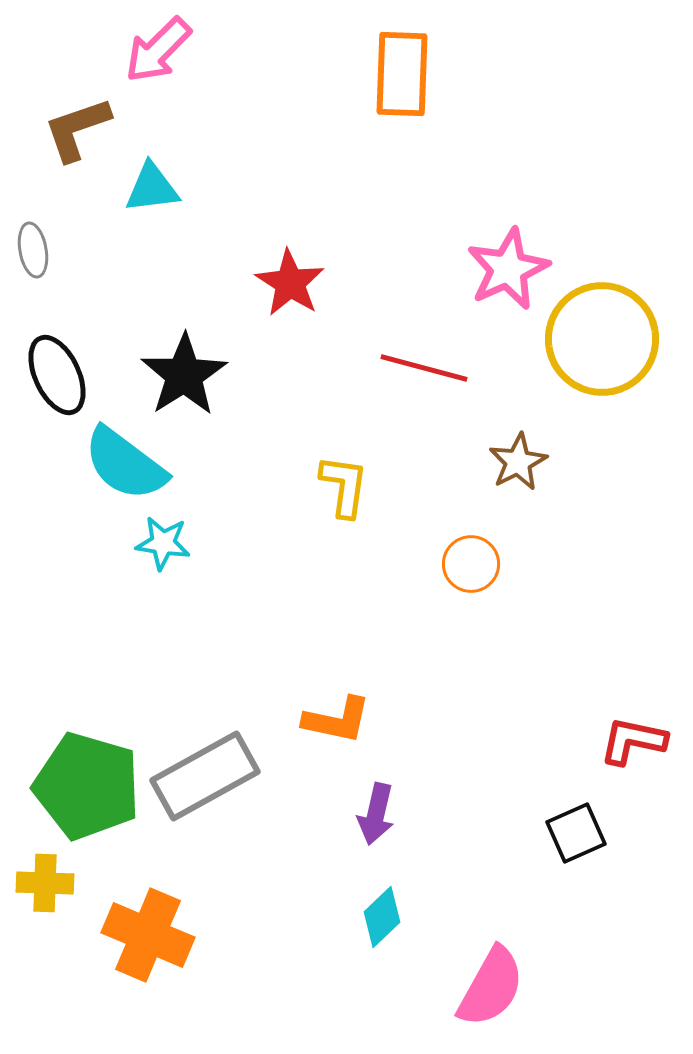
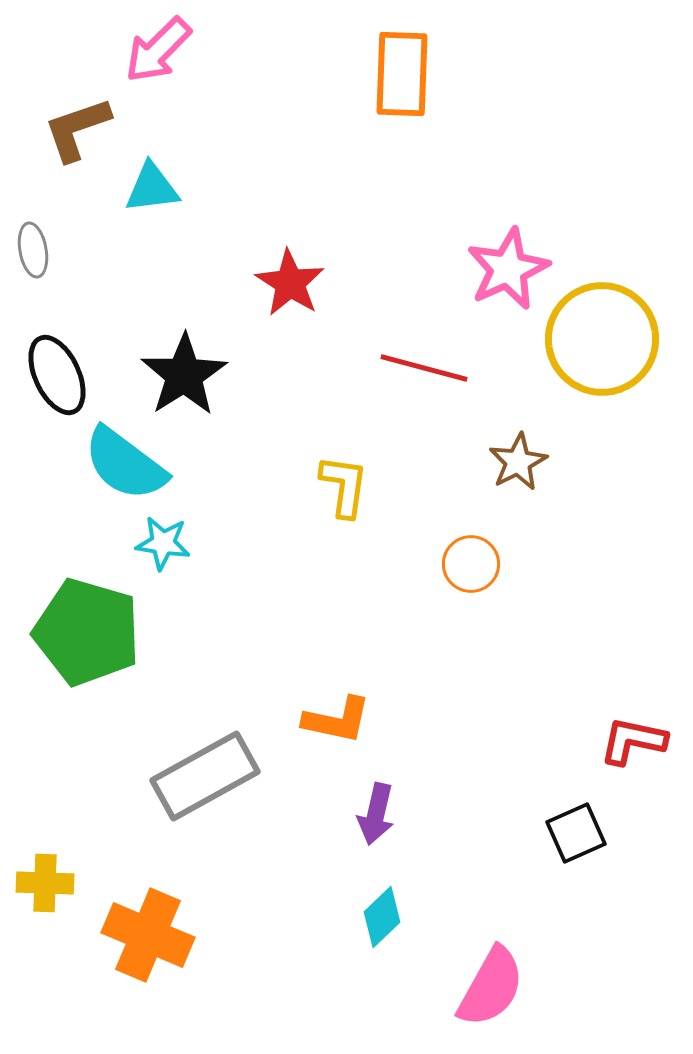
green pentagon: moved 154 px up
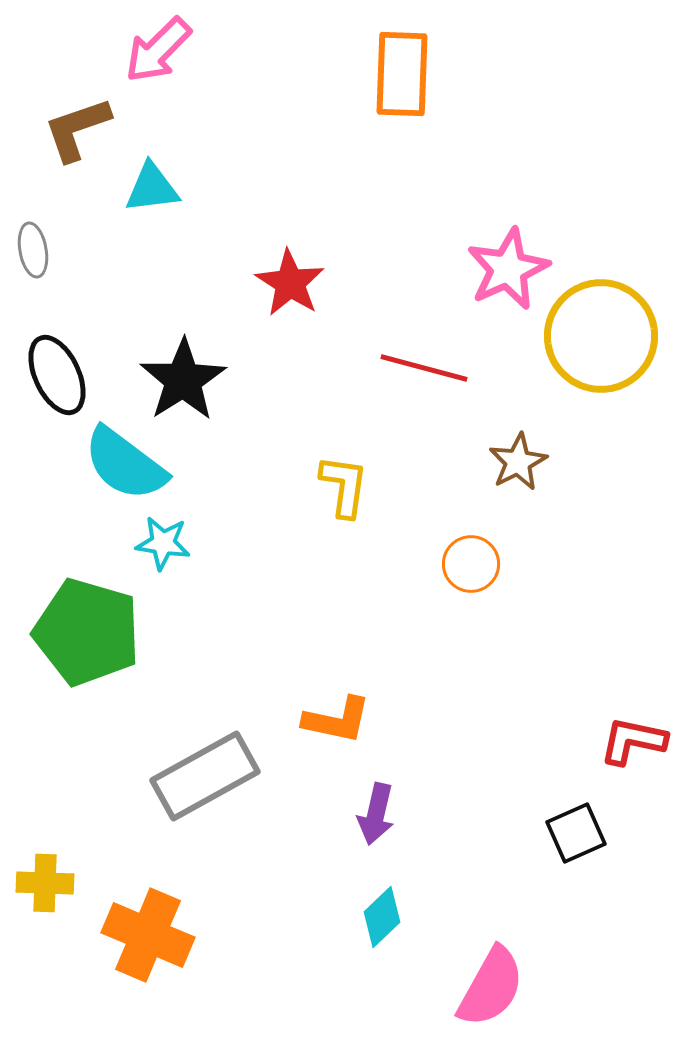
yellow circle: moved 1 px left, 3 px up
black star: moved 1 px left, 5 px down
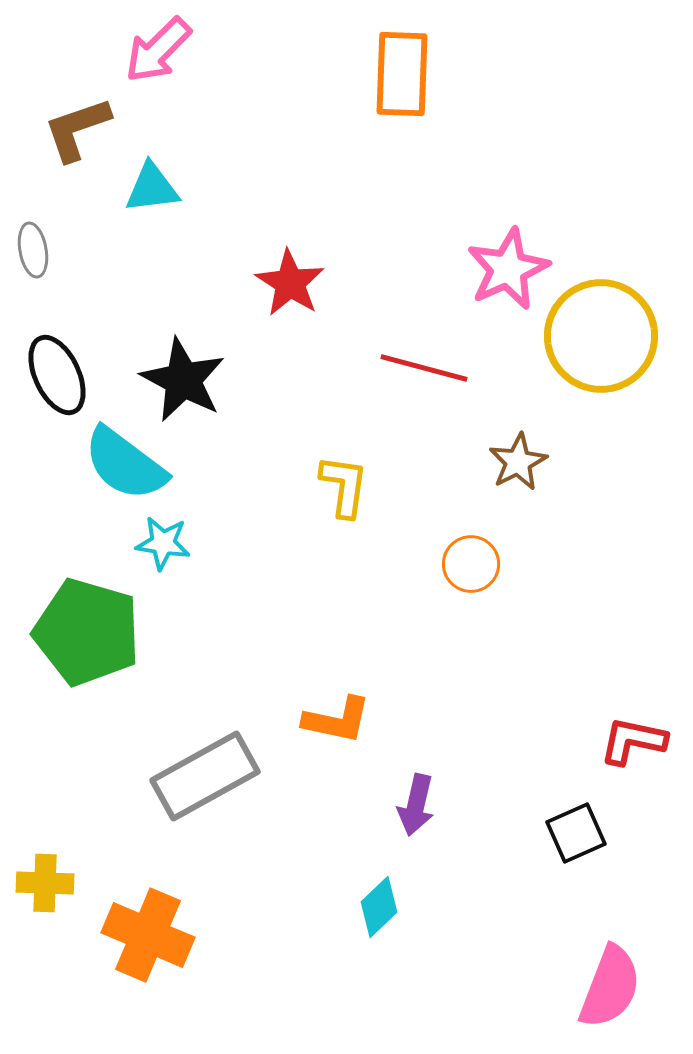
black star: rotated 12 degrees counterclockwise
purple arrow: moved 40 px right, 9 px up
cyan diamond: moved 3 px left, 10 px up
pink semicircle: moved 119 px right; rotated 8 degrees counterclockwise
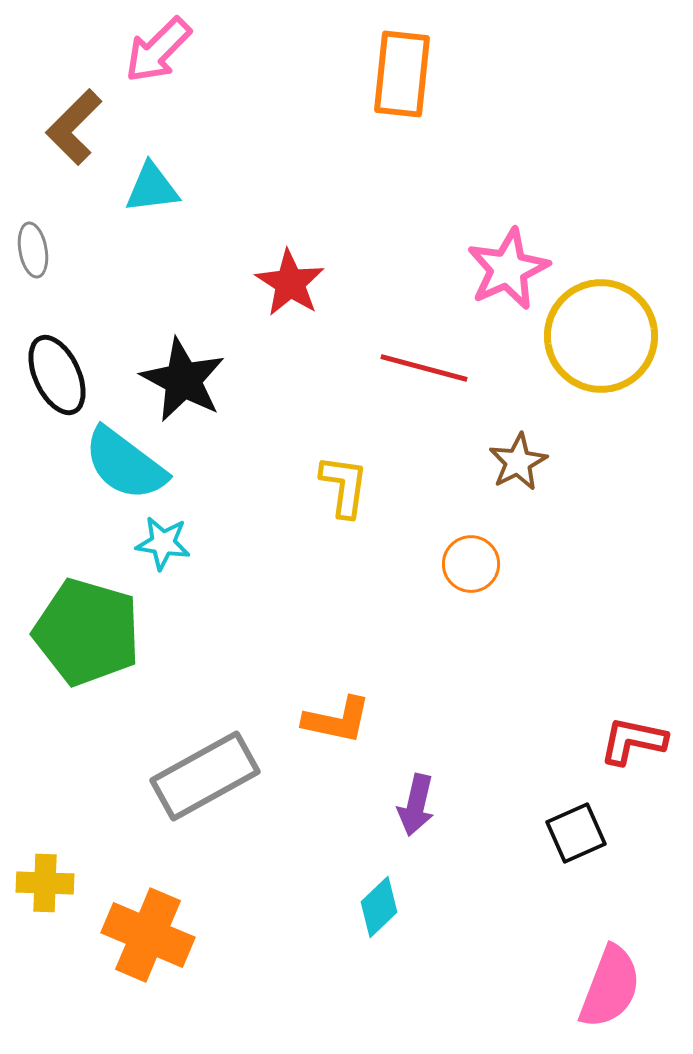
orange rectangle: rotated 4 degrees clockwise
brown L-shape: moved 3 px left, 2 px up; rotated 26 degrees counterclockwise
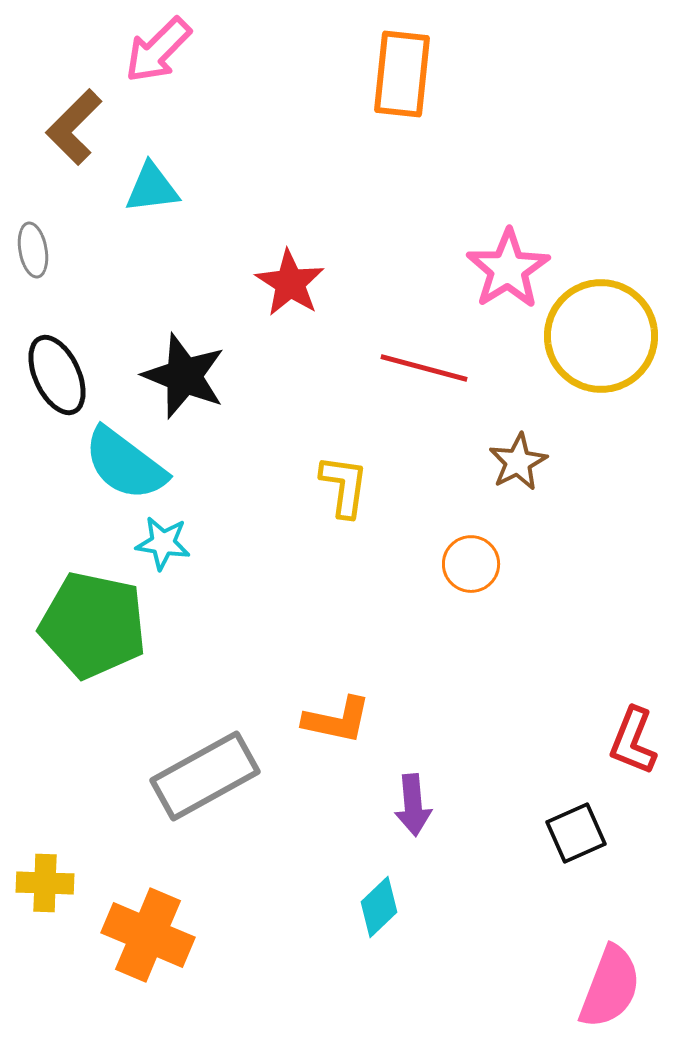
pink star: rotated 8 degrees counterclockwise
black star: moved 1 px right, 4 px up; rotated 6 degrees counterclockwise
green pentagon: moved 6 px right, 7 px up; rotated 4 degrees counterclockwise
red L-shape: rotated 80 degrees counterclockwise
purple arrow: moved 3 px left; rotated 18 degrees counterclockwise
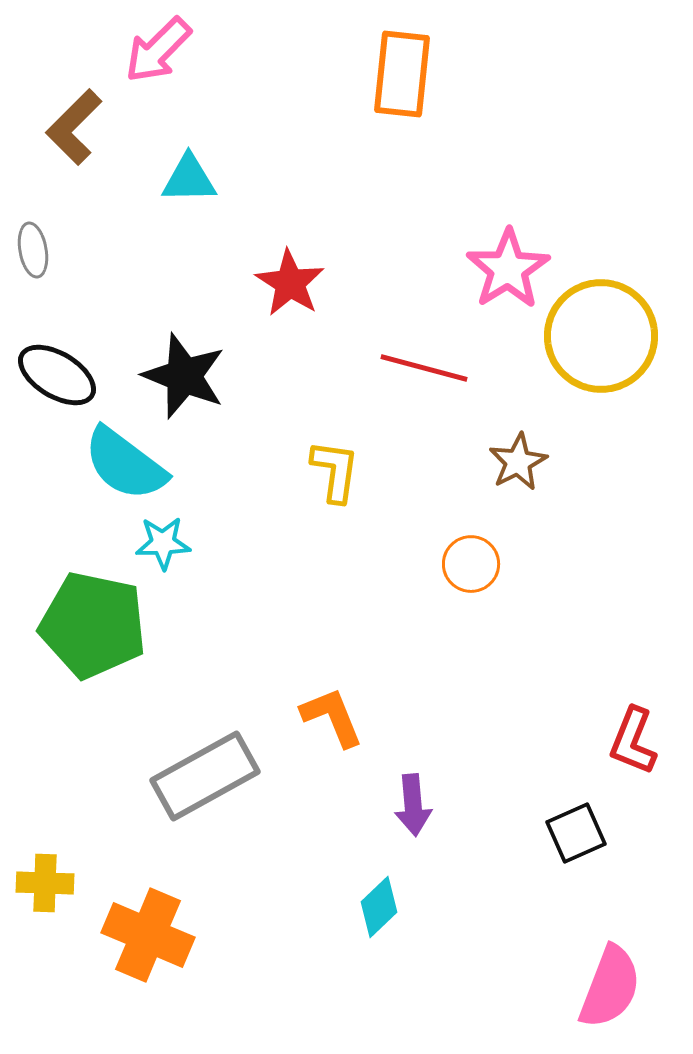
cyan triangle: moved 37 px right, 9 px up; rotated 6 degrees clockwise
black ellipse: rotated 34 degrees counterclockwise
yellow L-shape: moved 9 px left, 15 px up
cyan star: rotated 10 degrees counterclockwise
orange L-shape: moved 5 px left, 3 px up; rotated 124 degrees counterclockwise
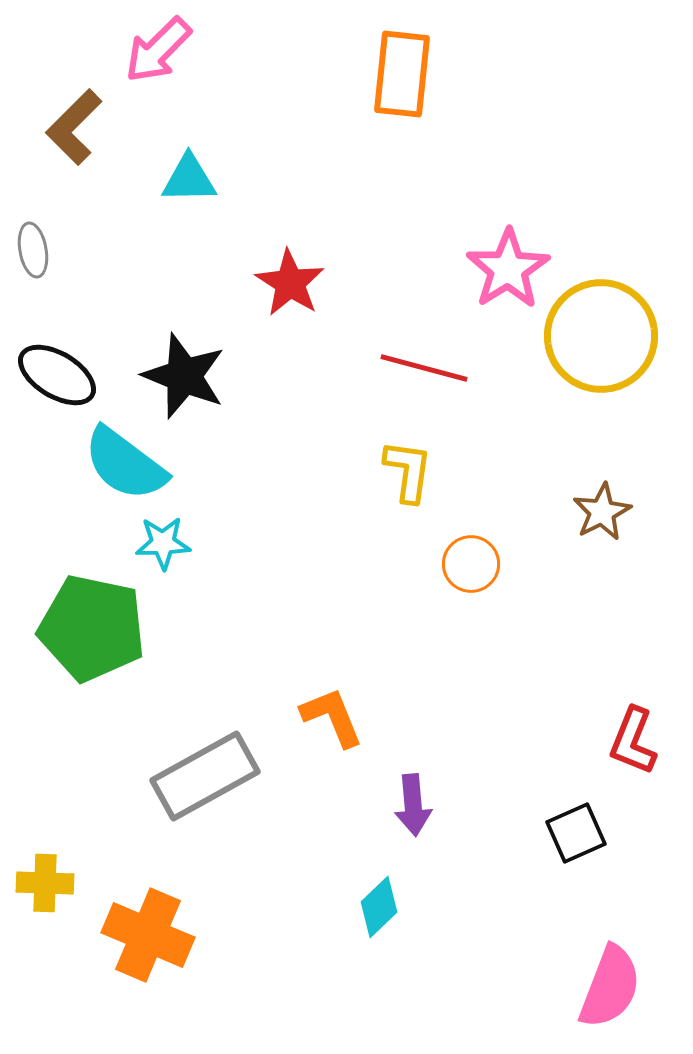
brown star: moved 84 px right, 50 px down
yellow L-shape: moved 73 px right
green pentagon: moved 1 px left, 3 px down
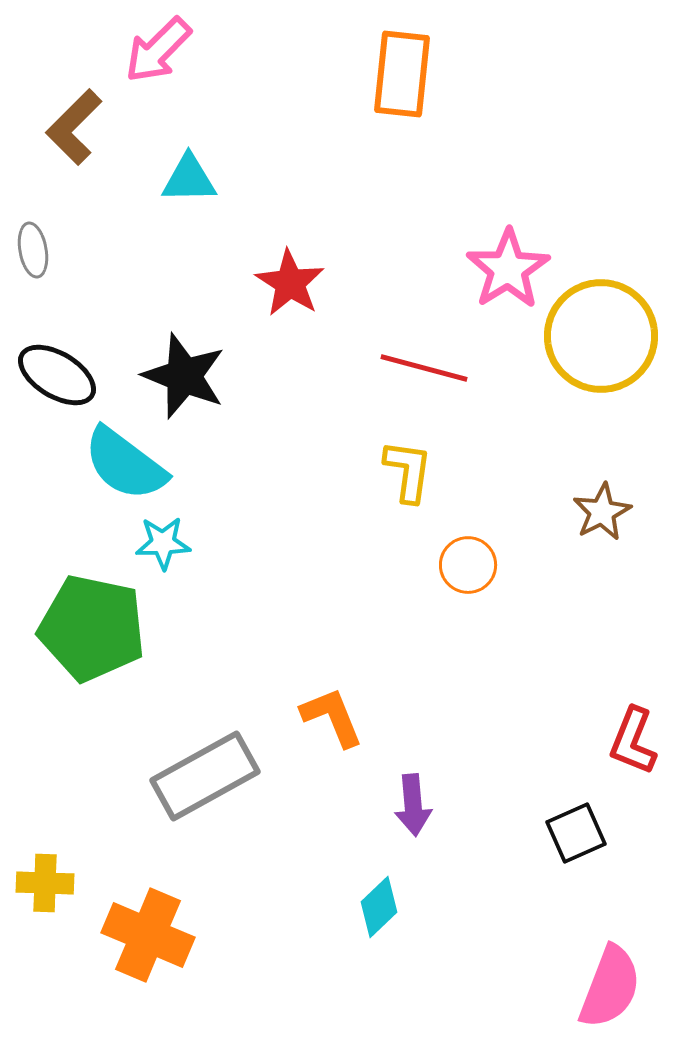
orange circle: moved 3 px left, 1 px down
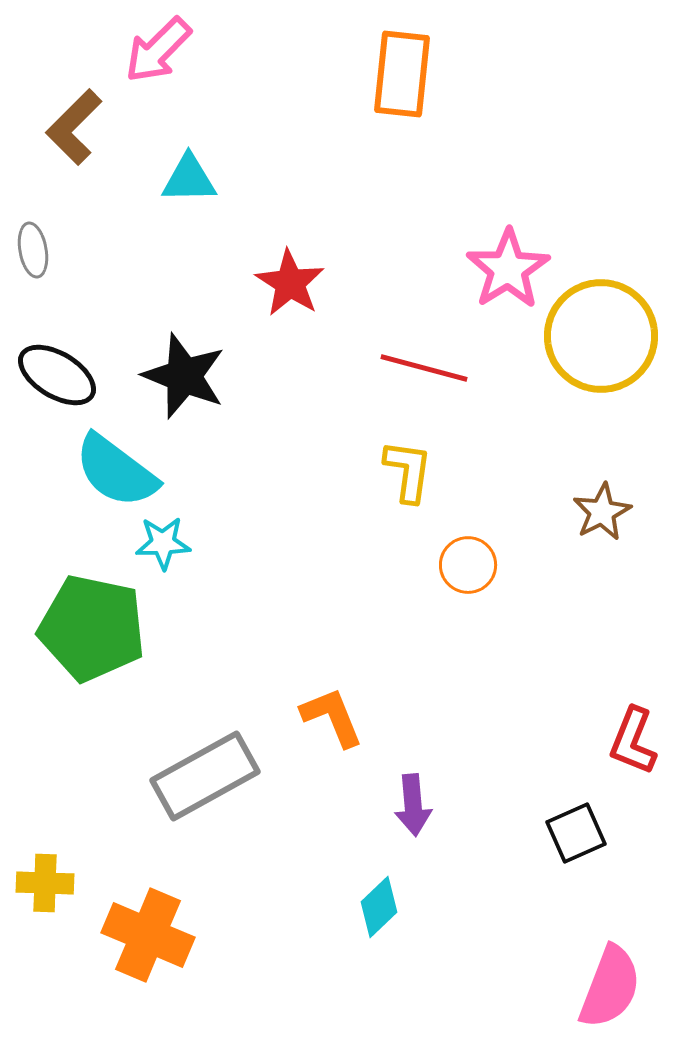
cyan semicircle: moved 9 px left, 7 px down
